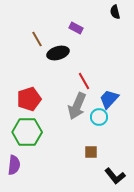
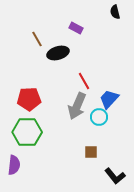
red pentagon: rotated 15 degrees clockwise
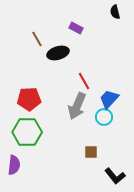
cyan circle: moved 5 px right
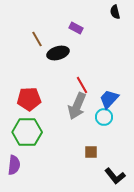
red line: moved 2 px left, 4 px down
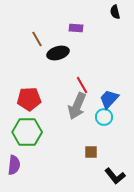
purple rectangle: rotated 24 degrees counterclockwise
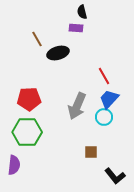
black semicircle: moved 33 px left
red line: moved 22 px right, 9 px up
